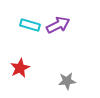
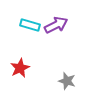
purple arrow: moved 2 px left
gray star: rotated 24 degrees clockwise
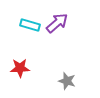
purple arrow: moved 1 px right, 2 px up; rotated 15 degrees counterclockwise
red star: rotated 24 degrees clockwise
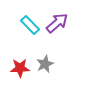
cyan rectangle: rotated 30 degrees clockwise
gray star: moved 22 px left, 17 px up; rotated 30 degrees clockwise
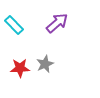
cyan rectangle: moved 16 px left
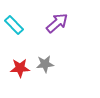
gray star: rotated 18 degrees clockwise
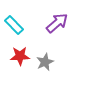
gray star: moved 2 px up; rotated 18 degrees counterclockwise
red star: moved 12 px up
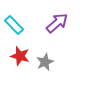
red star: rotated 18 degrees clockwise
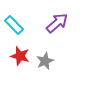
gray star: moved 1 px up
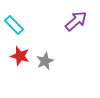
purple arrow: moved 19 px right, 2 px up
